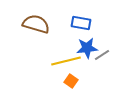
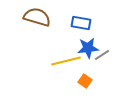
brown semicircle: moved 1 px right, 7 px up
blue star: moved 1 px right
orange square: moved 14 px right
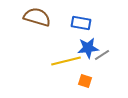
orange square: rotated 16 degrees counterclockwise
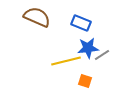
brown semicircle: rotated 8 degrees clockwise
blue rectangle: rotated 12 degrees clockwise
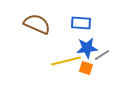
brown semicircle: moved 7 px down
blue rectangle: rotated 18 degrees counterclockwise
blue star: moved 1 px left
orange square: moved 1 px right, 13 px up
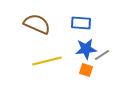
blue star: moved 1 px left, 1 px down
yellow line: moved 19 px left
orange square: moved 2 px down
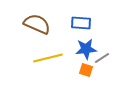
gray line: moved 3 px down
yellow line: moved 1 px right, 3 px up
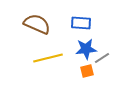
orange square: moved 1 px right, 1 px down; rotated 32 degrees counterclockwise
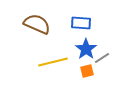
blue star: rotated 30 degrees counterclockwise
yellow line: moved 5 px right, 4 px down
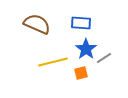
gray line: moved 2 px right
orange square: moved 6 px left, 2 px down
